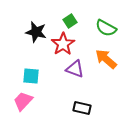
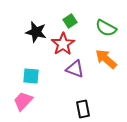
black rectangle: moved 1 px right, 1 px down; rotated 66 degrees clockwise
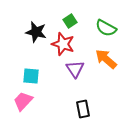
red star: rotated 20 degrees counterclockwise
purple triangle: rotated 36 degrees clockwise
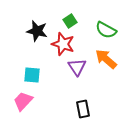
green semicircle: moved 2 px down
black star: moved 1 px right, 1 px up
purple triangle: moved 2 px right, 2 px up
cyan square: moved 1 px right, 1 px up
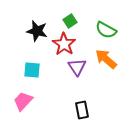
red star: moved 1 px right; rotated 15 degrees clockwise
cyan square: moved 5 px up
black rectangle: moved 1 px left, 1 px down
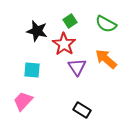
green semicircle: moved 6 px up
black rectangle: rotated 48 degrees counterclockwise
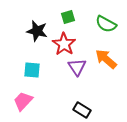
green square: moved 2 px left, 4 px up; rotated 16 degrees clockwise
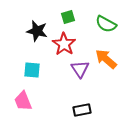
purple triangle: moved 3 px right, 2 px down
pink trapezoid: rotated 65 degrees counterclockwise
black rectangle: rotated 42 degrees counterclockwise
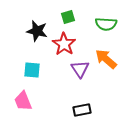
green semicircle: rotated 25 degrees counterclockwise
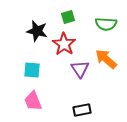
pink trapezoid: moved 10 px right
